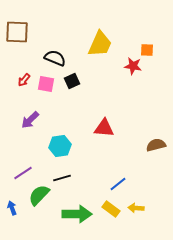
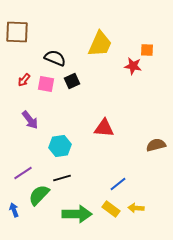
purple arrow: rotated 84 degrees counterclockwise
blue arrow: moved 2 px right, 2 px down
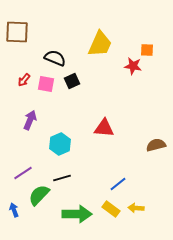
purple arrow: rotated 120 degrees counterclockwise
cyan hexagon: moved 2 px up; rotated 15 degrees counterclockwise
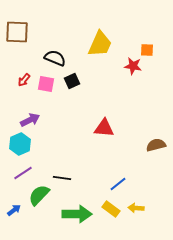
purple arrow: rotated 42 degrees clockwise
cyan hexagon: moved 40 px left
black line: rotated 24 degrees clockwise
blue arrow: rotated 72 degrees clockwise
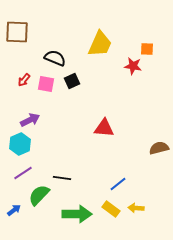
orange square: moved 1 px up
brown semicircle: moved 3 px right, 3 px down
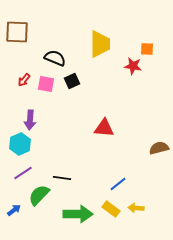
yellow trapezoid: rotated 24 degrees counterclockwise
purple arrow: rotated 120 degrees clockwise
green arrow: moved 1 px right
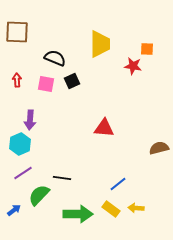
red arrow: moved 7 px left; rotated 136 degrees clockwise
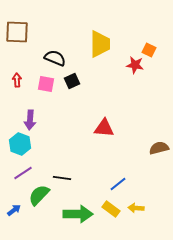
orange square: moved 2 px right, 1 px down; rotated 24 degrees clockwise
red star: moved 2 px right, 1 px up
cyan hexagon: rotated 15 degrees counterclockwise
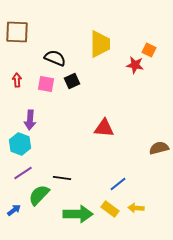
yellow rectangle: moved 1 px left
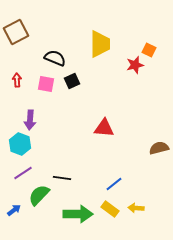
brown square: moved 1 px left; rotated 30 degrees counterclockwise
red star: rotated 24 degrees counterclockwise
blue line: moved 4 px left
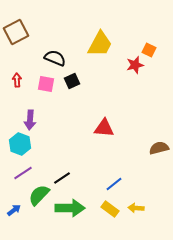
yellow trapezoid: rotated 28 degrees clockwise
black line: rotated 42 degrees counterclockwise
green arrow: moved 8 px left, 6 px up
